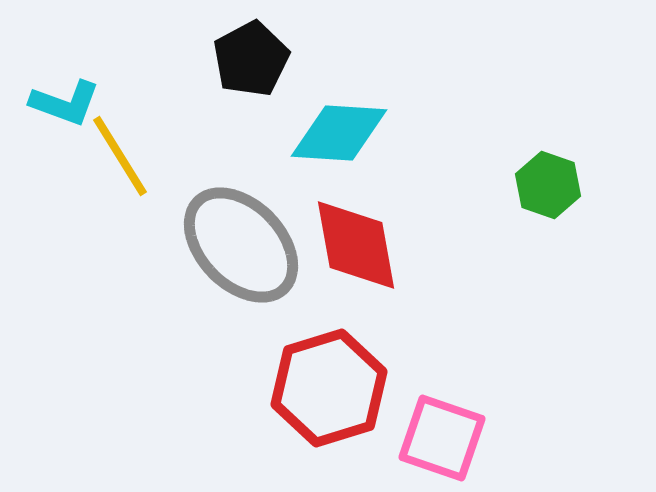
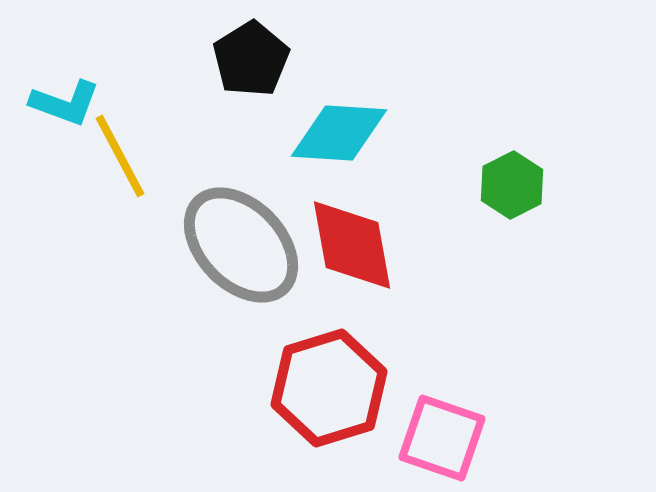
black pentagon: rotated 4 degrees counterclockwise
yellow line: rotated 4 degrees clockwise
green hexagon: moved 36 px left; rotated 14 degrees clockwise
red diamond: moved 4 px left
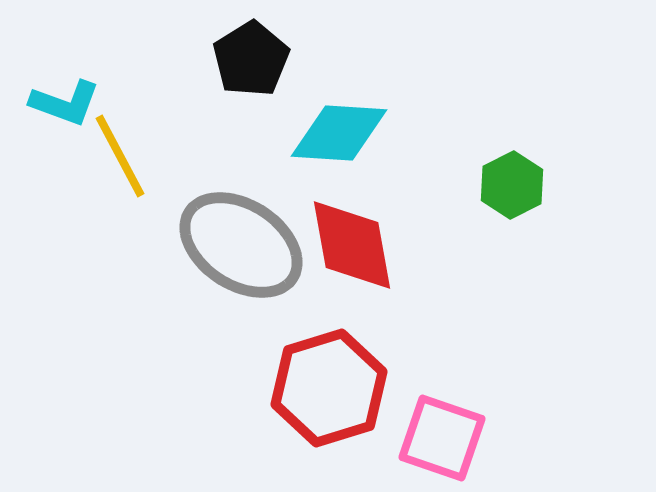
gray ellipse: rotated 13 degrees counterclockwise
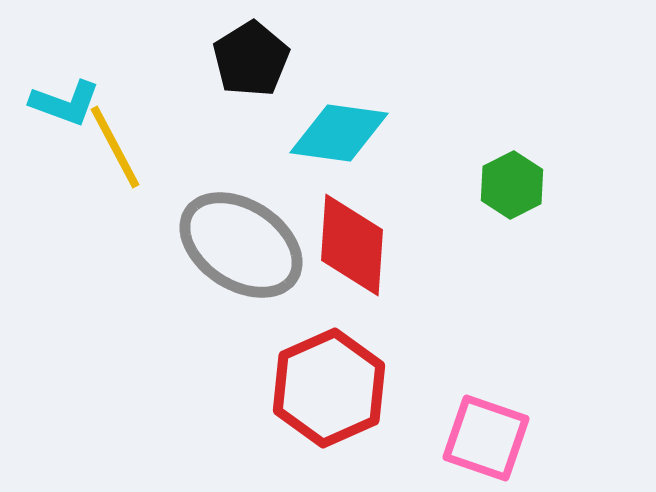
cyan diamond: rotated 4 degrees clockwise
yellow line: moved 5 px left, 9 px up
red diamond: rotated 14 degrees clockwise
red hexagon: rotated 7 degrees counterclockwise
pink square: moved 44 px right
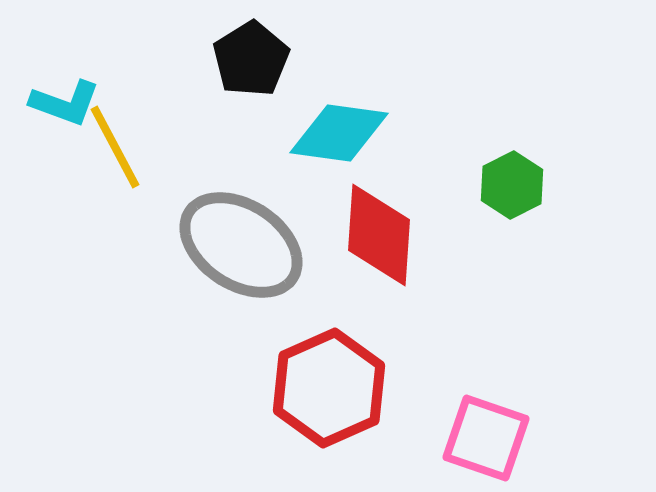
red diamond: moved 27 px right, 10 px up
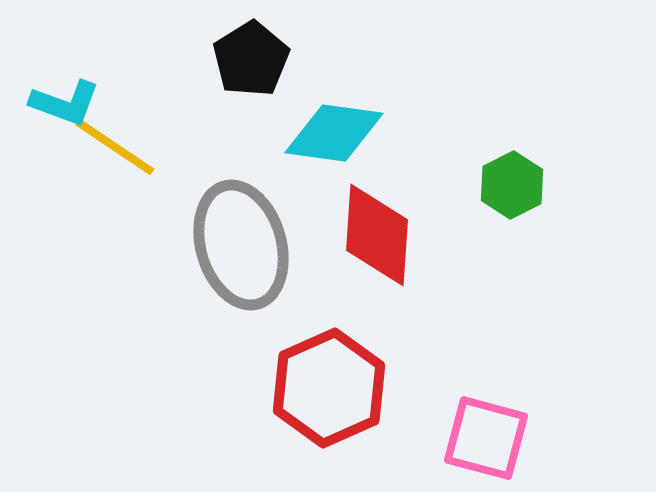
cyan diamond: moved 5 px left
yellow line: rotated 28 degrees counterclockwise
red diamond: moved 2 px left
gray ellipse: rotated 41 degrees clockwise
pink square: rotated 4 degrees counterclockwise
